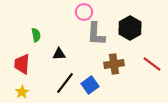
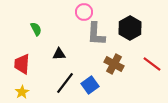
green semicircle: moved 6 px up; rotated 16 degrees counterclockwise
brown cross: rotated 36 degrees clockwise
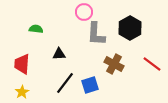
green semicircle: rotated 56 degrees counterclockwise
blue square: rotated 18 degrees clockwise
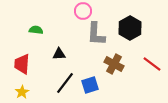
pink circle: moved 1 px left, 1 px up
green semicircle: moved 1 px down
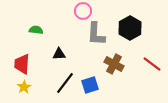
yellow star: moved 2 px right, 5 px up
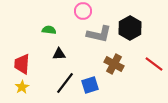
green semicircle: moved 13 px right
gray L-shape: moved 3 px right; rotated 80 degrees counterclockwise
red line: moved 2 px right
yellow star: moved 2 px left
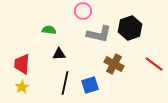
black hexagon: rotated 10 degrees clockwise
black line: rotated 25 degrees counterclockwise
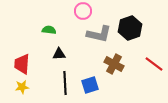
black line: rotated 15 degrees counterclockwise
yellow star: rotated 24 degrees clockwise
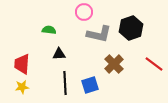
pink circle: moved 1 px right, 1 px down
black hexagon: moved 1 px right
brown cross: rotated 18 degrees clockwise
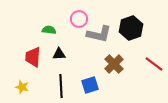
pink circle: moved 5 px left, 7 px down
red trapezoid: moved 11 px right, 7 px up
black line: moved 4 px left, 3 px down
yellow star: rotated 24 degrees clockwise
